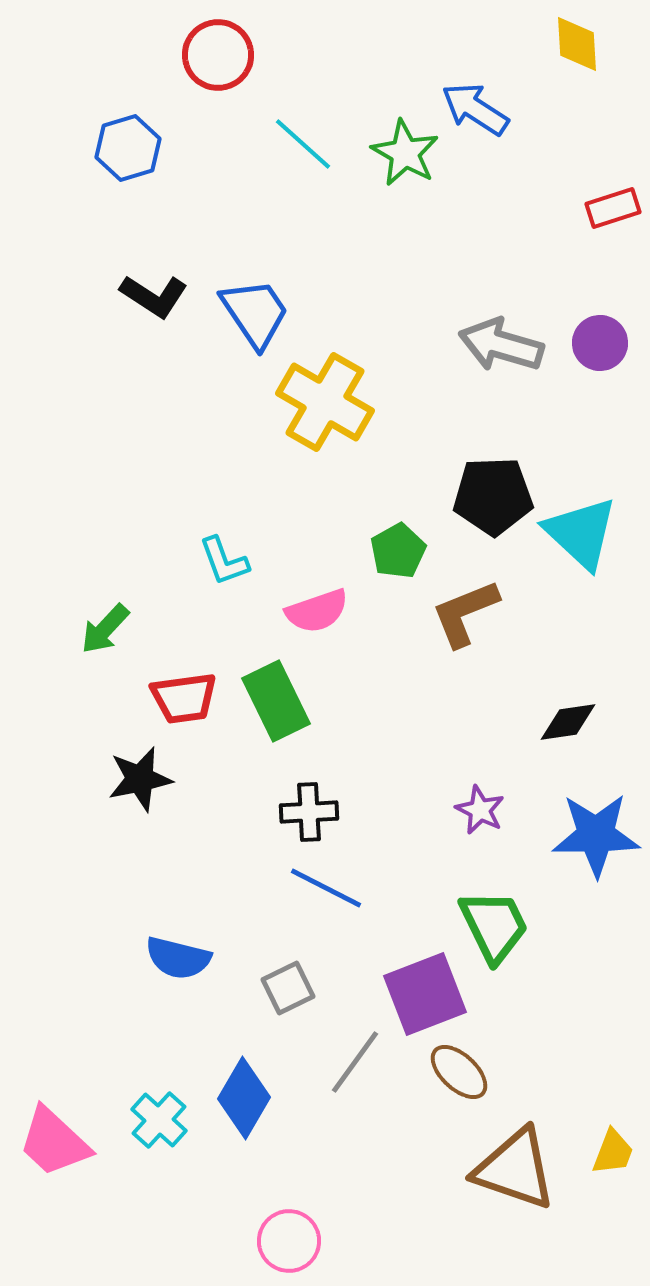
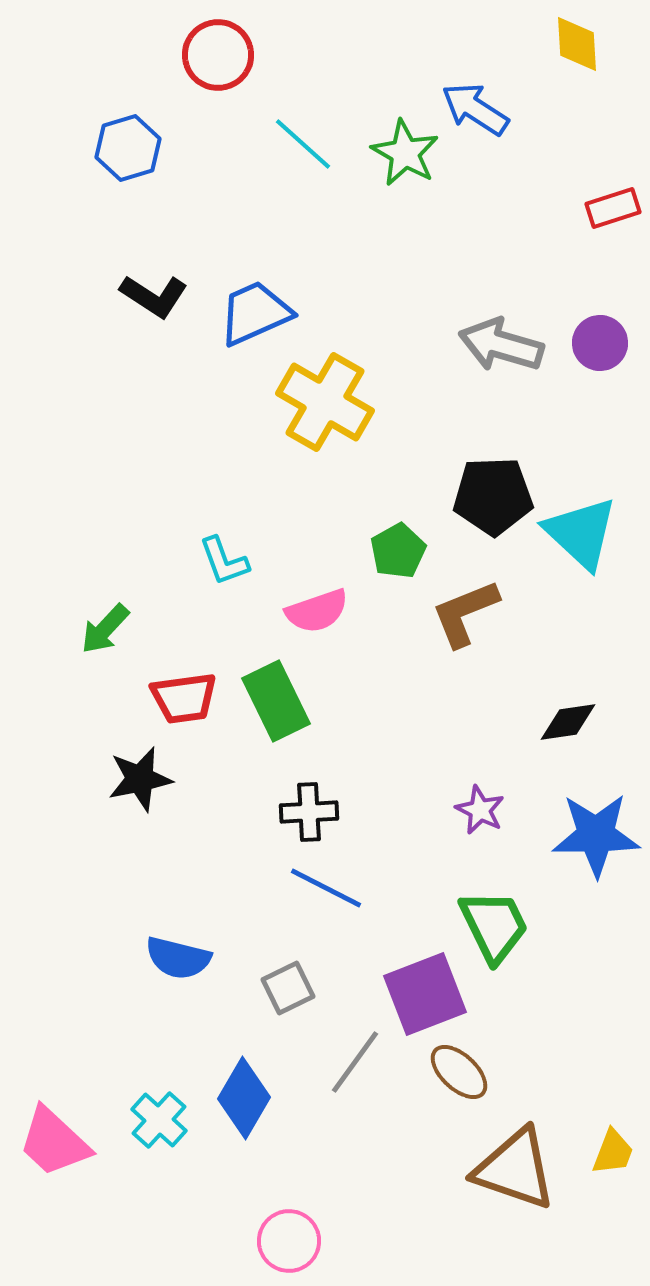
blue trapezoid: rotated 80 degrees counterclockwise
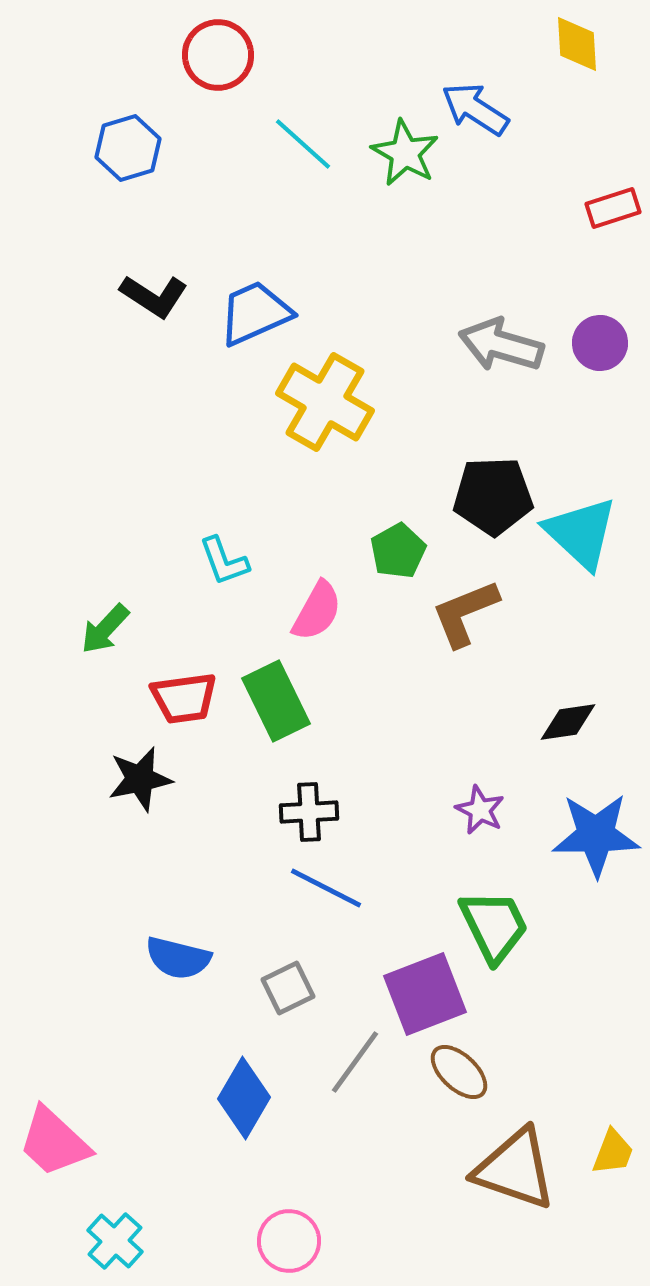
pink semicircle: rotated 42 degrees counterclockwise
cyan cross: moved 44 px left, 121 px down
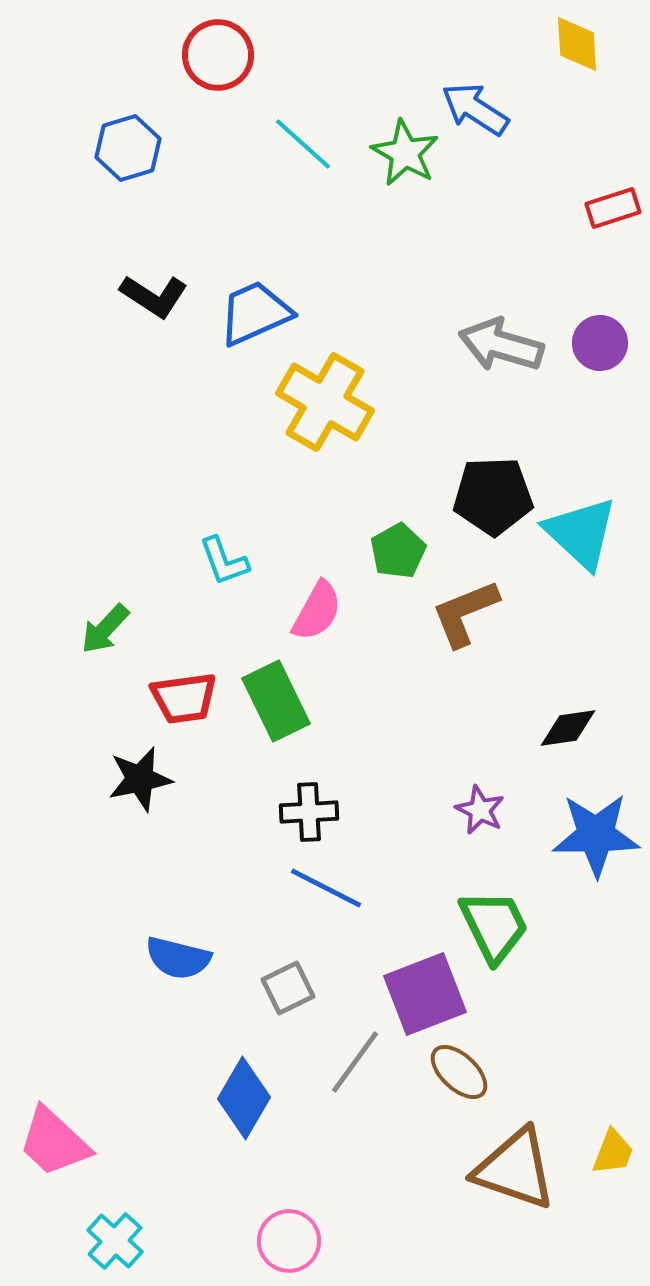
black diamond: moved 6 px down
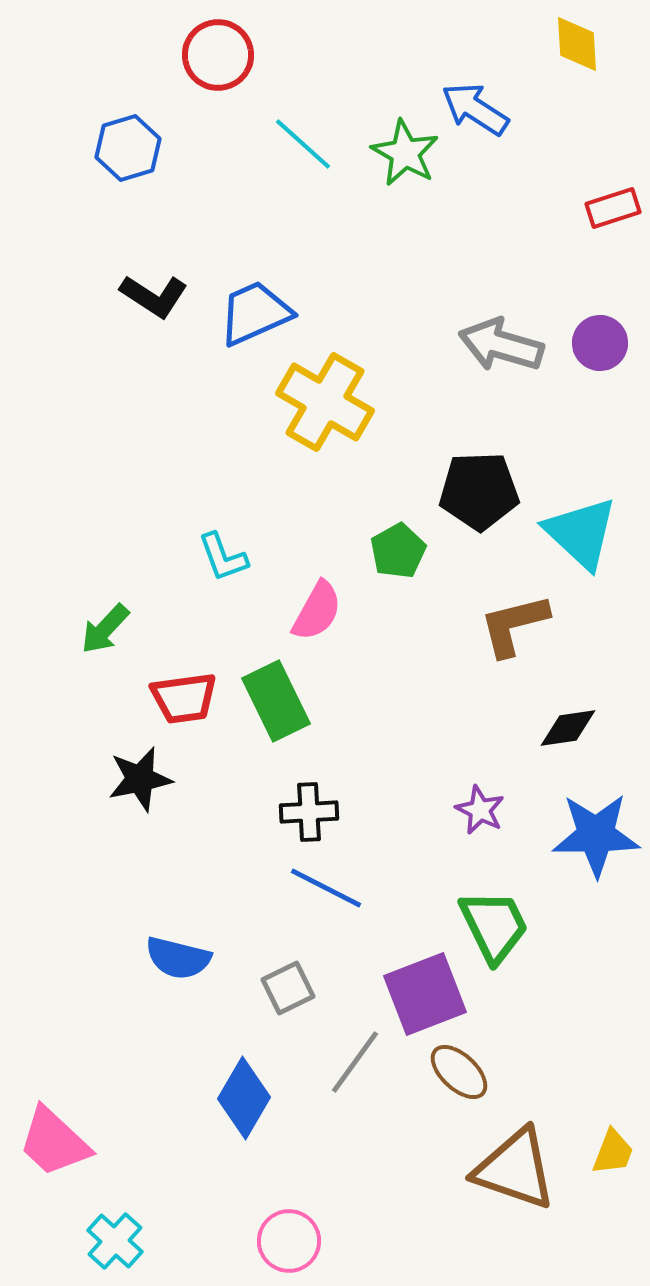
black pentagon: moved 14 px left, 5 px up
cyan L-shape: moved 1 px left, 4 px up
brown L-shape: moved 49 px right, 12 px down; rotated 8 degrees clockwise
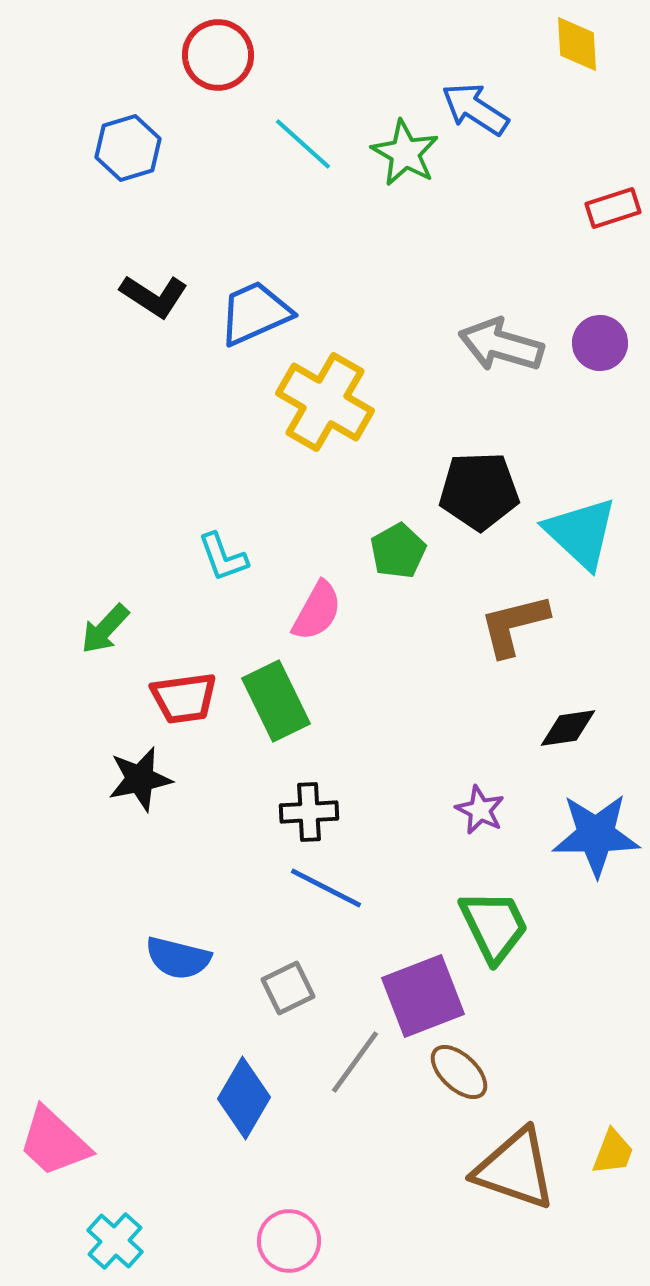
purple square: moved 2 px left, 2 px down
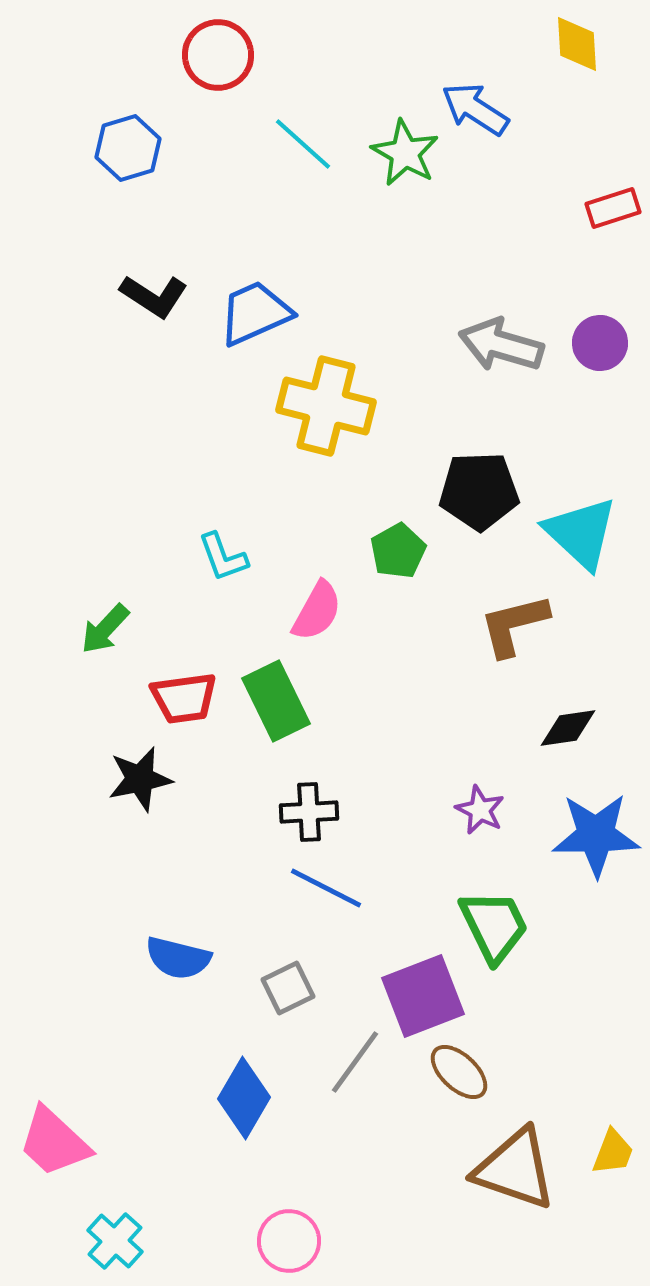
yellow cross: moved 1 px right, 4 px down; rotated 16 degrees counterclockwise
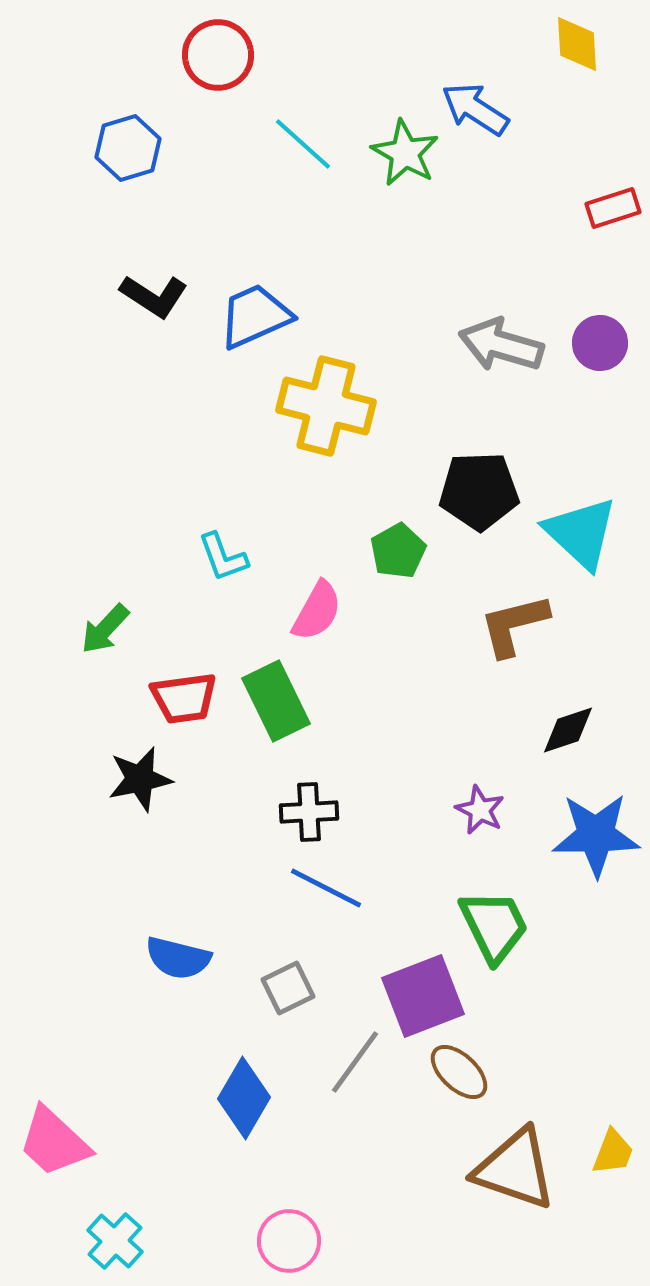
blue trapezoid: moved 3 px down
black diamond: moved 2 px down; rotated 10 degrees counterclockwise
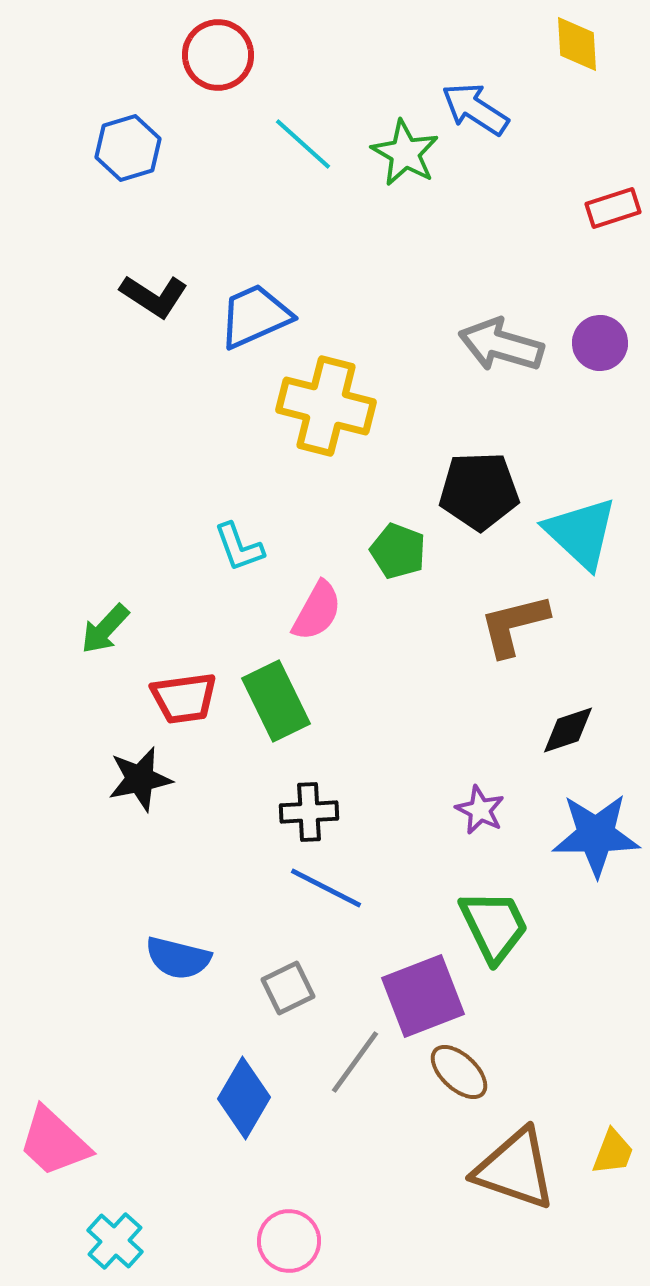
green pentagon: rotated 22 degrees counterclockwise
cyan L-shape: moved 16 px right, 10 px up
